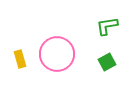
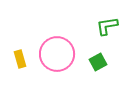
green square: moved 9 px left
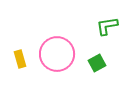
green square: moved 1 px left, 1 px down
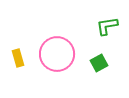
yellow rectangle: moved 2 px left, 1 px up
green square: moved 2 px right
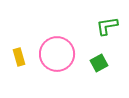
yellow rectangle: moved 1 px right, 1 px up
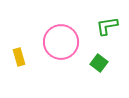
pink circle: moved 4 px right, 12 px up
green square: rotated 24 degrees counterclockwise
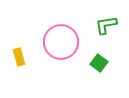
green L-shape: moved 1 px left, 1 px up
